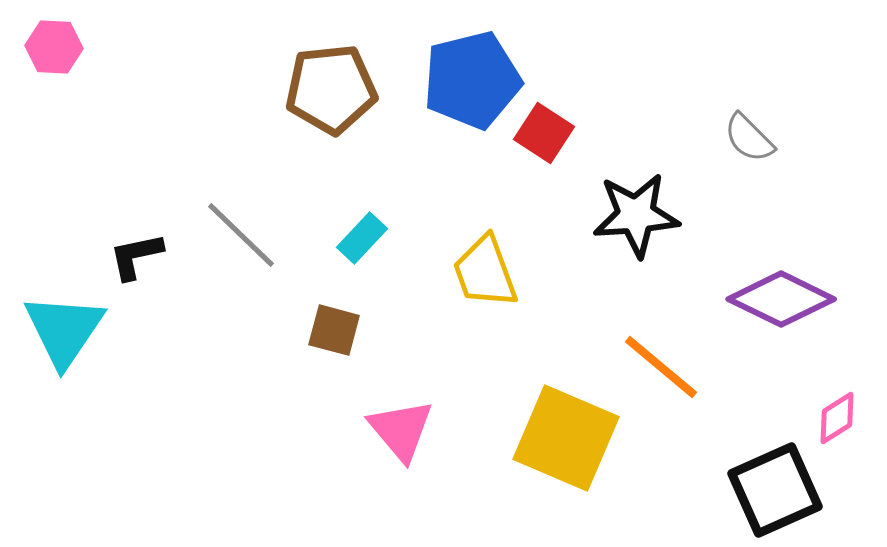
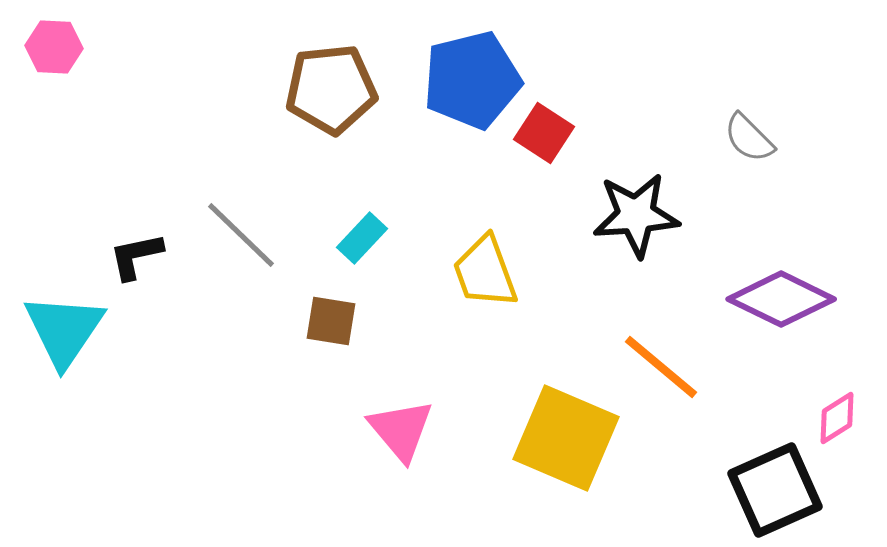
brown square: moved 3 px left, 9 px up; rotated 6 degrees counterclockwise
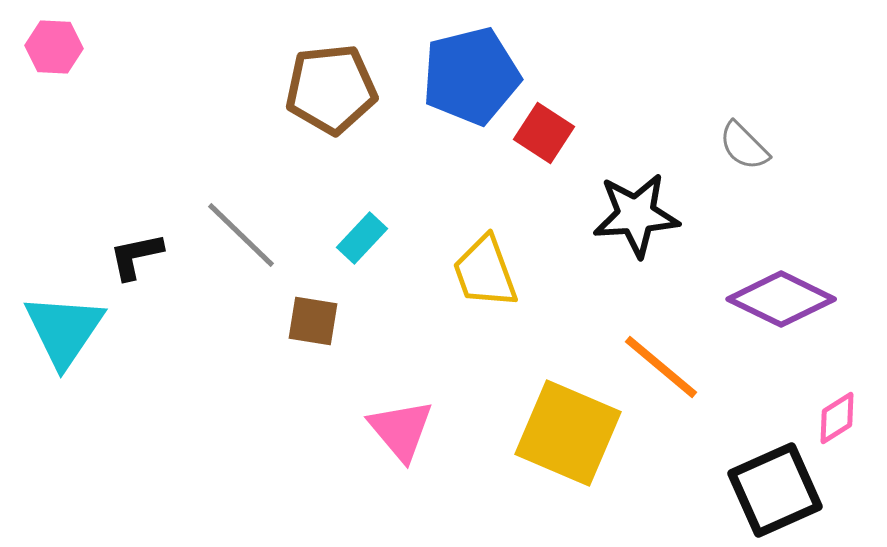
blue pentagon: moved 1 px left, 4 px up
gray semicircle: moved 5 px left, 8 px down
brown square: moved 18 px left
yellow square: moved 2 px right, 5 px up
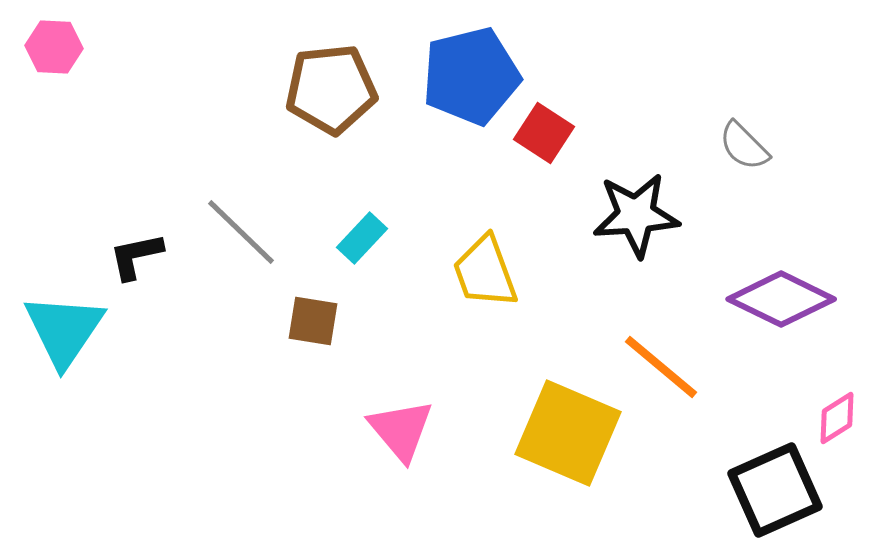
gray line: moved 3 px up
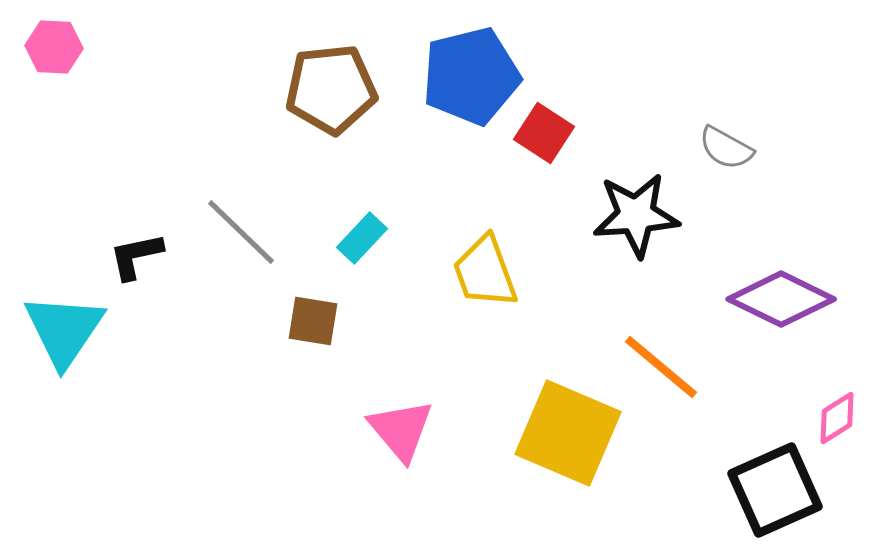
gray semicircle: moved 18 px left, 2 px down; rotated 16 degrees counterclockwise
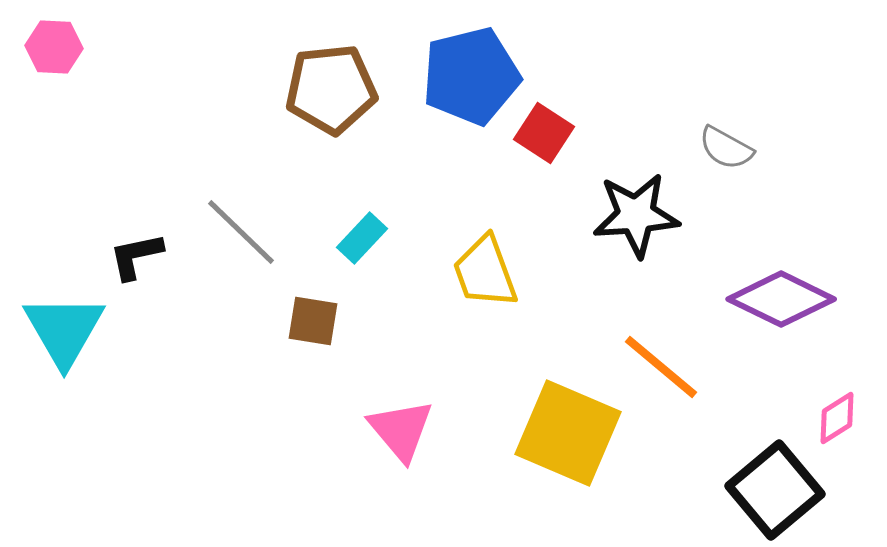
cyan triangle: rotated 4 degrees counterclockwise
black square: rotated 16 degrees counterclockwise
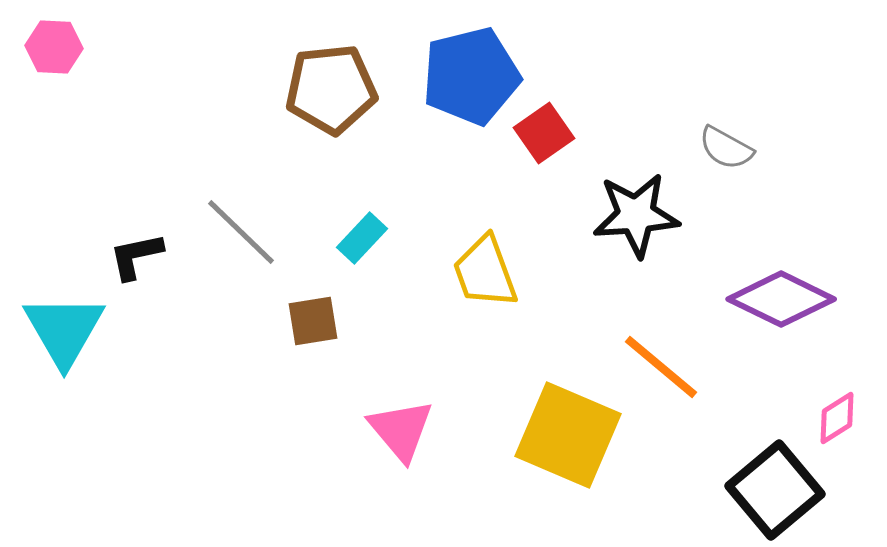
red square: rotated 22 degrees clockwise
brown square: rotated 18 degrees counterclockwise
yellow square: moved 2 px down
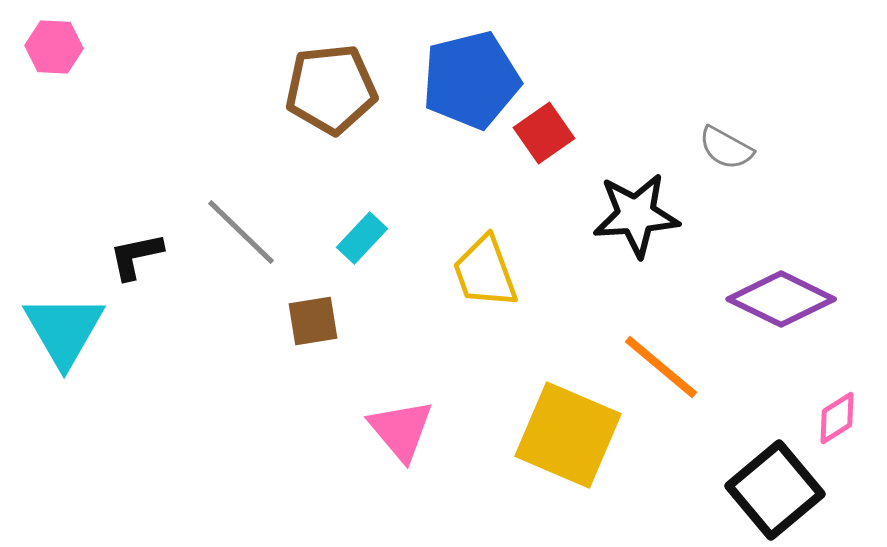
blue pentagon: moved 4 px down
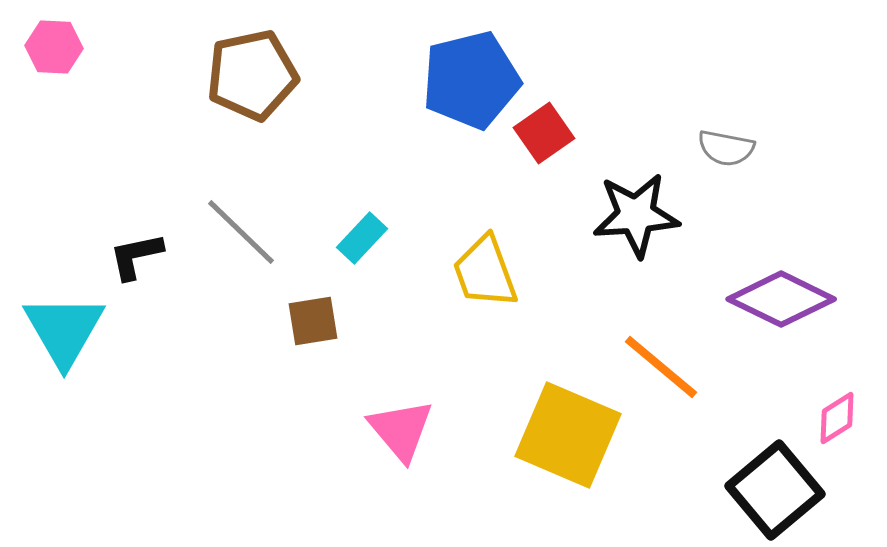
brown pentagon: moved 79 px left, 14 px up; rotated 6 degrees counterclockwise
gray semicircle: rotated 18 degrees counterclockwise
